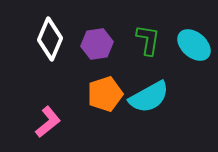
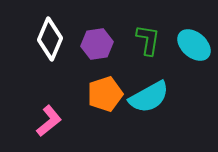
pink L-shape: moved 1 px right, 1 px up
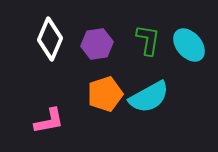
cyan ellipse: moved 5 px left; rotated 8 degrees clockwise
pink L-shape: rotated 28 degrees clockwise
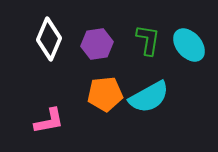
white diamond: moved 1 px left
orange pentagon: rotated 12 degrees clockwise
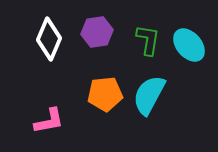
purple hexagon: moved 12 px up
cyan semicircle: moved 2 px up; rotated 147 degrees clockwise
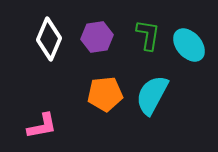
purple hexagon: moved 5 px down
green L-shape: moved 5 px up
cyan semicircle: moved 3 px right
pink L-shape: moved 7 px left, 5 px down
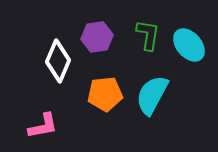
white diamond: moved 9 px right, 22 px down
pink L-shape: moved 1 px right
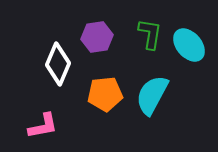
green L-shape: moved 2 px right, 1 px up
white diamond: moved 3 px down
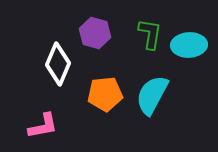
purple hexagon: moved 2 px left, 4 px up; rotated 24 degrees clockwise
cyan ellipse: rotated 52 degrees counterclockwise
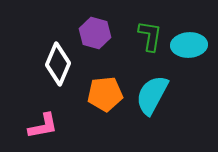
green L-shape: moved 2 px down
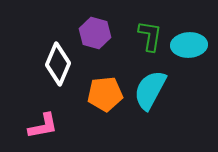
cyan semicircle: moved 2 px left, 5 px up
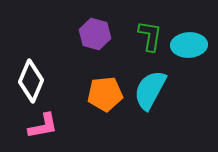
purple hexagon: moved 1 px down
white diamond: moved 27 px left, 17 px down
